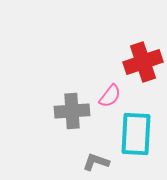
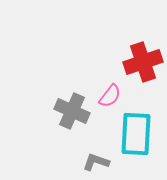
gray cross: rotated 28 degrees clockwise
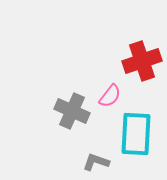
red cross: moved 1 px left, 1 px up
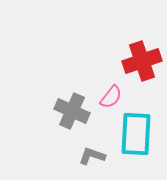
pink semicircle: moved 1 px right, 1 px down
gray L-shape: moved 4 px left, 6 px up
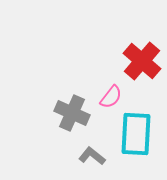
red cross: rotated 30 degrees counterclockwise
gray cross: moved 2 px down
gray L-shape: rotated 20 degrees clockwise
